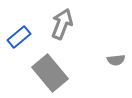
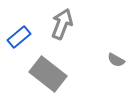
gray semicircle: rotated 36 degrees clockwise
gray rectangle: moved 2 px left, 1 px down; rotated 12 degrees counterclockwise
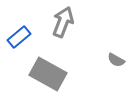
gray arrow: moved 1 px right, 2 px up
gray rectangle: rotated 9 degrees counterclockwise
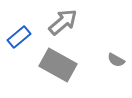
gray arrow: rotated 28 degrees clockwise
gray rectangle: moved 10 px right, 9 px up
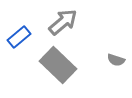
gray semicircle: rotated 12 degrees counterclockwise
gray rectangle: rotated 15 degrees clockwise
